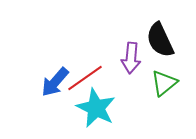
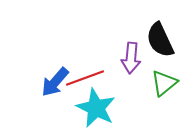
red line: rotated 15 degrees clockwise
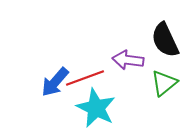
black semicircle: moved 5 px right
purple arrow: moved 3 px left, 2 px down; rotated 92 degrees clockwise
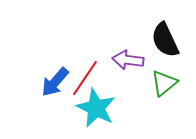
red line: rotated 36 degrees counterclockwise
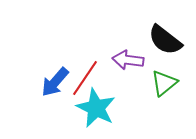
black semicircle: rotated 27 degrees counterclockwise
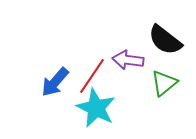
red line: moved 7 px right, 2 px up
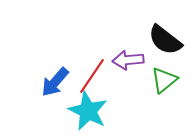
purple arrow: rotated 12 degrees counterclockwise
green triangle: moved 3 px up
cyan star: moved 8 px left, 3 px down
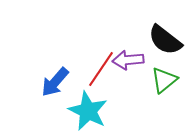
red line: moved 9 px right, 7 px up
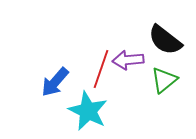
red line: rotated 15 degrees counterclockwise
